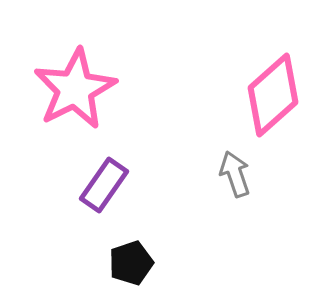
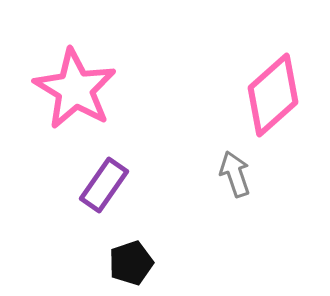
pink star: rotated 14 degrees counterclockwise
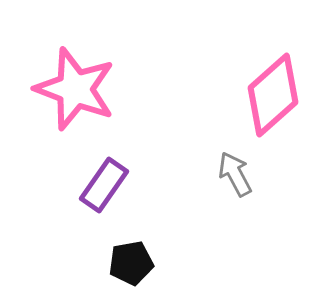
pink star: rotated 10 degrees counterclockwise
gray arrow: rotated 9 degrees counterclockwise
black pentagon: rotated 9 degrees clockwise
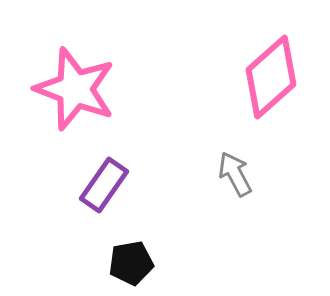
pink diamond: moved 2 px left, 18 px up
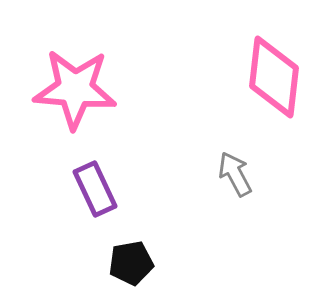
pink diamond: moved 3 px right; rotated 42 degrees counterclockwise
pink star: rotated 16 degrees counterclockwise
purple rectangle: moved 9 px left, 4 px down; rotated 60 degrees counterclockwise
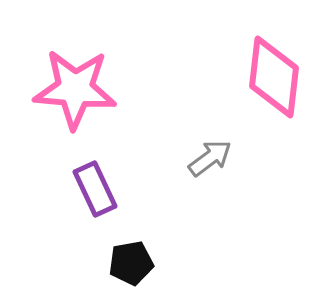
gray arrow: moved 25 px left, 16 px up; rotated 81 degrees clockwise
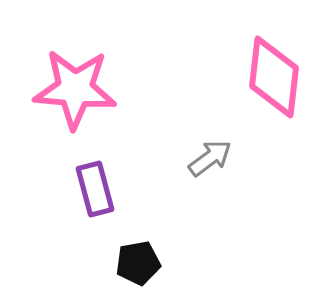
purple rectangle: rotated 10 degrees clockwise
black pentagon: moved 7 px right
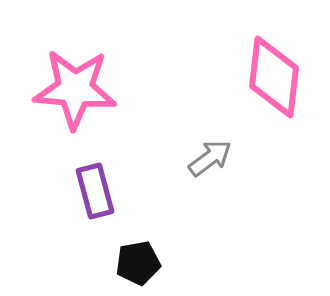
purple rectangle: moved 2 px down
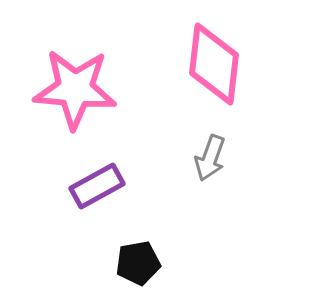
pink diamond: moved 60 px left, 13 px up
gray arrow: rotated 147 degrees clockwise
purple rectangle: moved 2 px right, 5 px up; rotated 76 degrees clockwise
